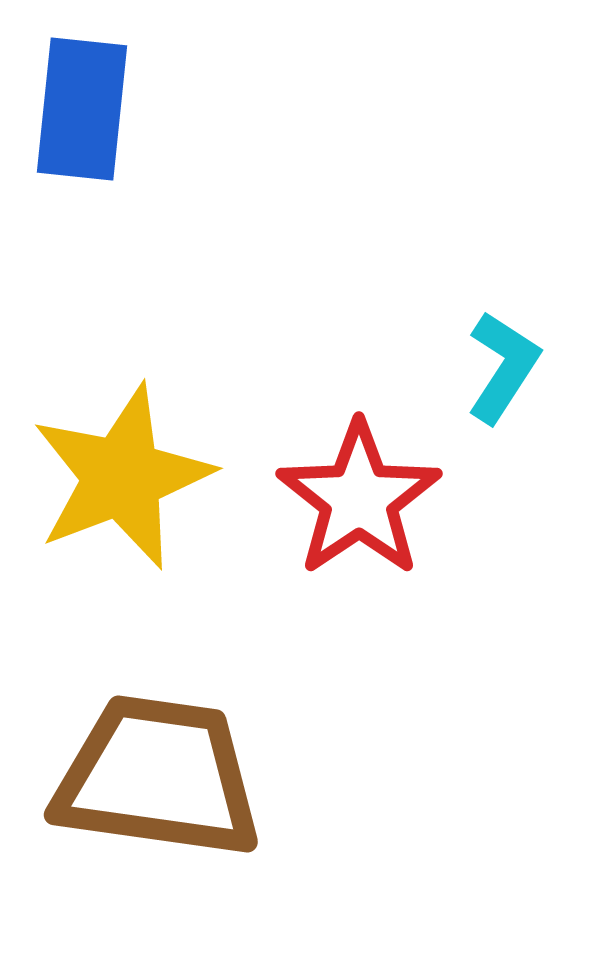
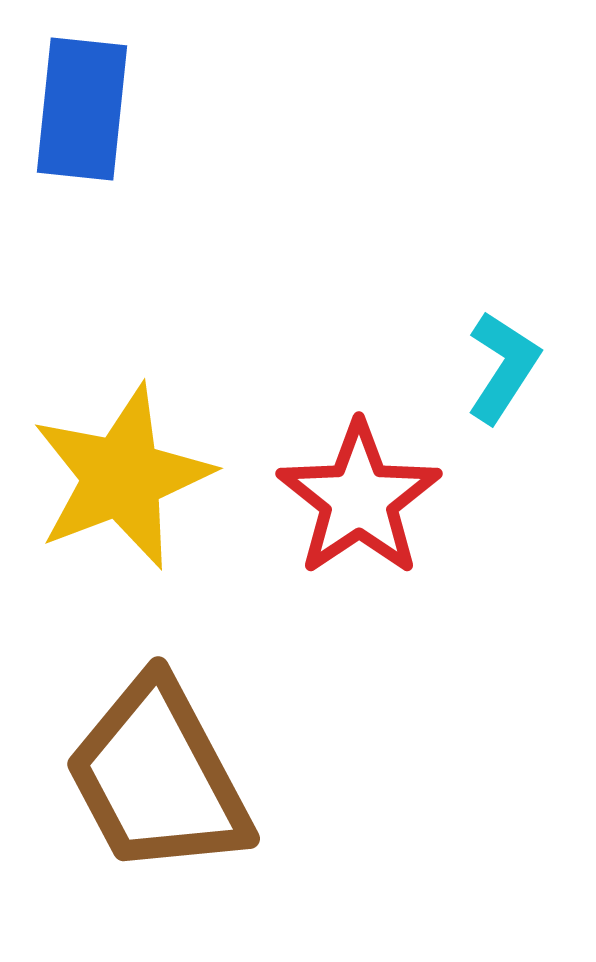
brown trapezoid: rotated 126 degrees counterclockwise
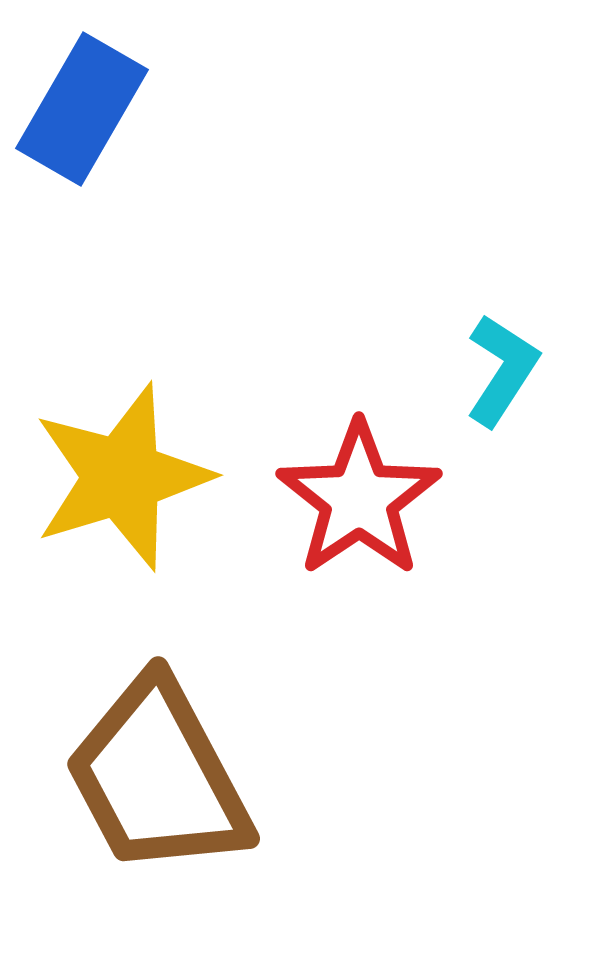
blue rectangle: rotated 24 degrees clockwise
cyan L-shape: moved 1 px left, 3 px down
yellow star: rotated 4 degrees clockwise
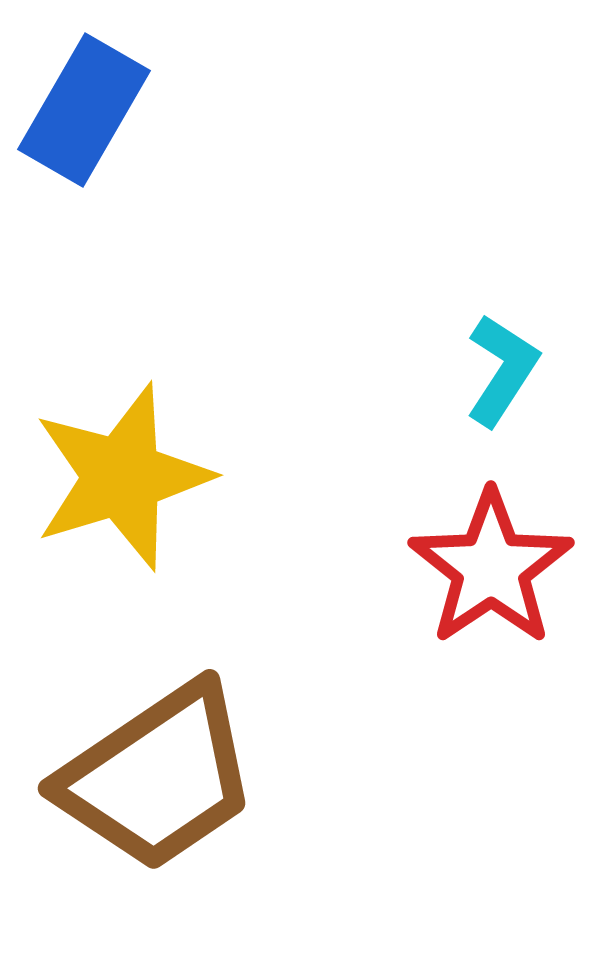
blue rectangle: moved 2 px right, 1 px down
red star: moved 132 px right, 69 px down
brown trapezoid: rotated 96 degrees counterclockwise
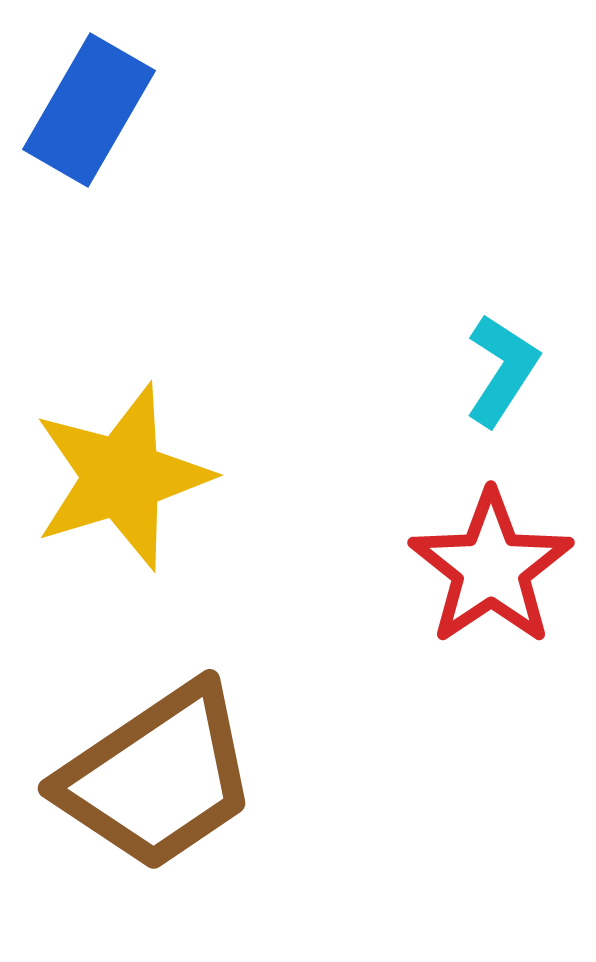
blue rectangle: moved 5 px right
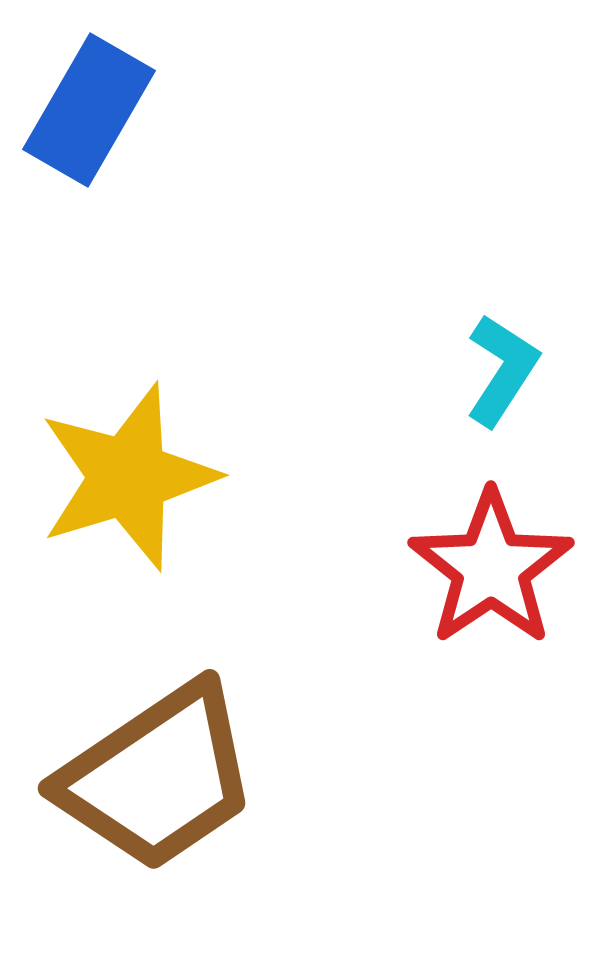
yellow star: moved 6 px right
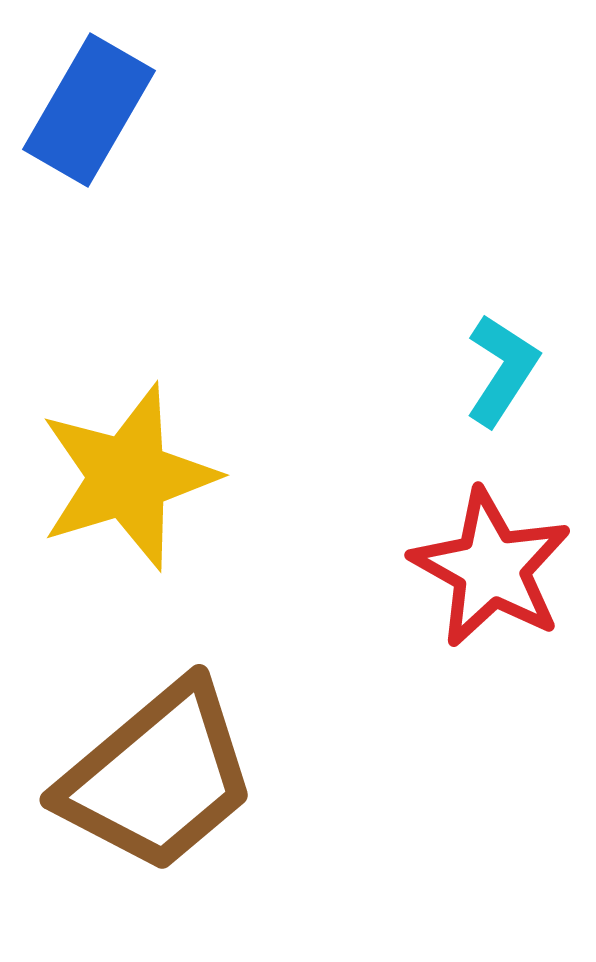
red star: rotated 9 degrees counterclockwise
brown trapezoid: rotated 6 degrees counterclockwise
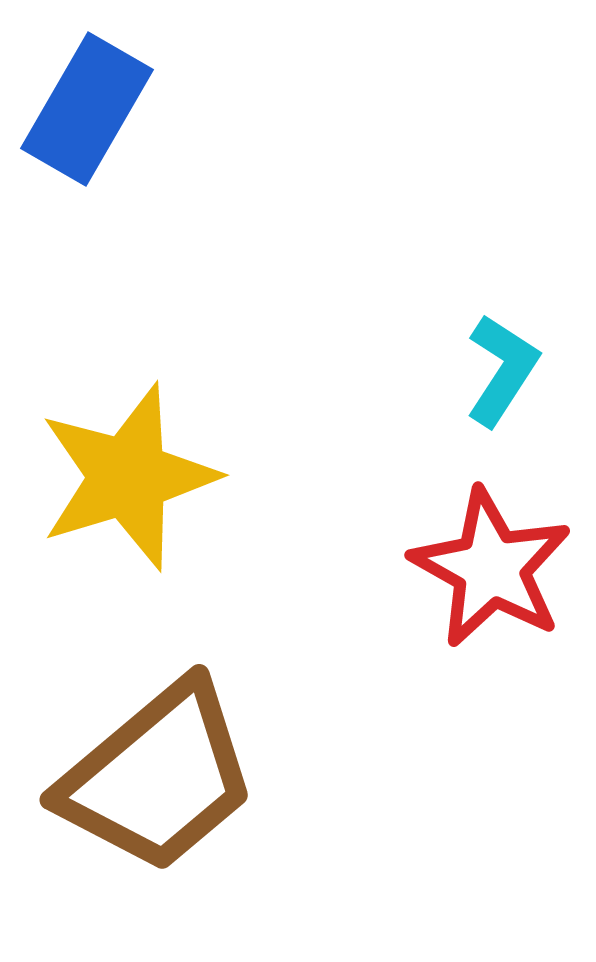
blue rectangle: moved 2 px left, 1 px up
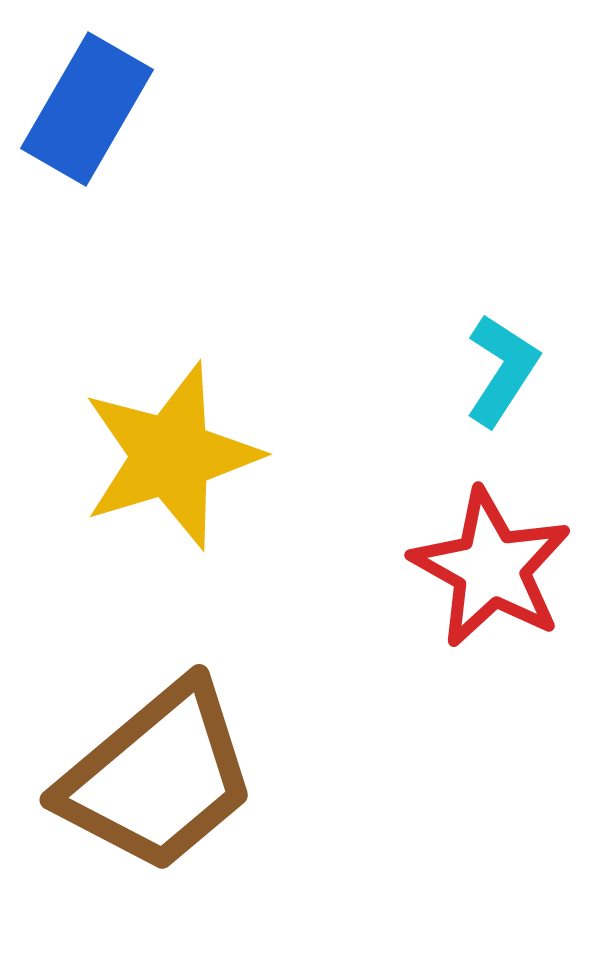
yellow star: moved 43 px right, 21 px up
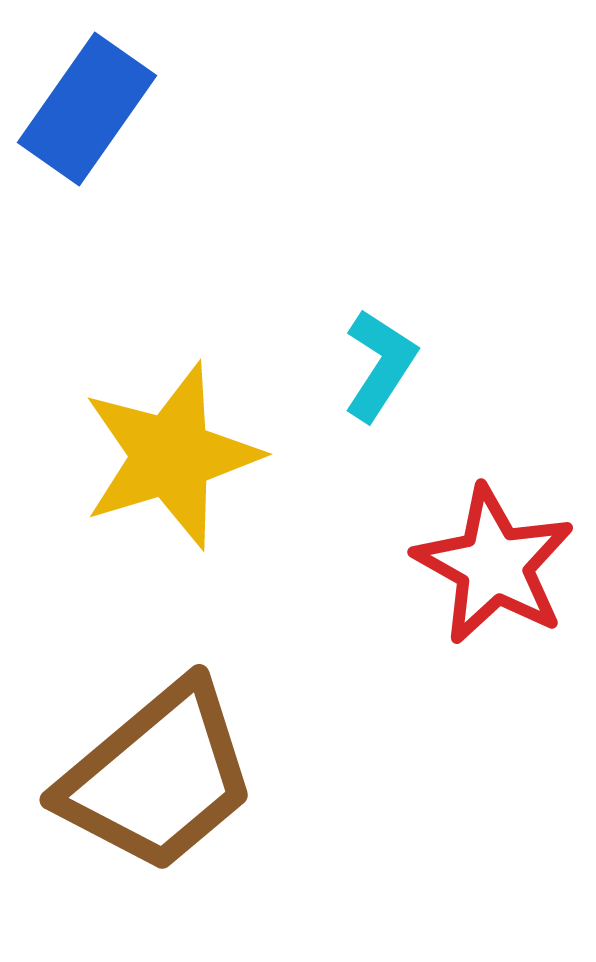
blue rectangle: rotated 5 degrees clockwise
cyan L-shape: moved 122 px left, 5 px up
red star: moved 3 px right, 3 px up
